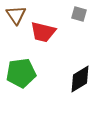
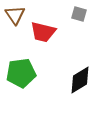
brown triangle: moved 1 px left
black diamond: moved 1 px down
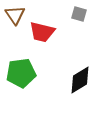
red trapezoid: moved 1 px left
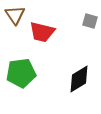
gray square: moved 11 px right, 7 px down
black diamond: moved 1 px left, 1 px up
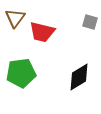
brown triangle: moved 3 px down; rotated 10 degrees clockwise
gray square: moved 1 px down
black diamond: moved 2 px up
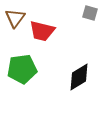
gray square: moved 9 px up
red trapezoid: moved 1 px up
green pentagon: moved 1 px right, 4 px up
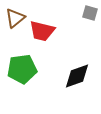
brown triangle: rotated 15 degrees clockwise
black diamond: moved 2 px left, 1 px up; rotated 12 degrees clockwise
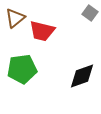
gray square: rotated 21 degrees clockwise
black diamond: moved 5 px right
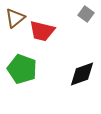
gray square: moved 4 px left, 1 px down
green pentagon: rotated 28 degrees clockwise
black diamond: moved 2 px up
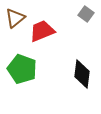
red trapezoid: rotated 144 degrees clockwise
black diamond: rotated 64 degrees counterclockwise
